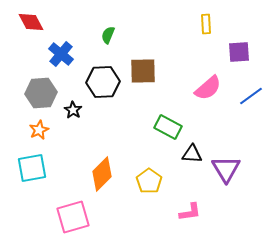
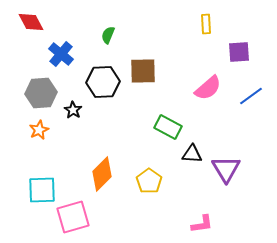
cyan square: moved 10 px right, 22 px down; rotated 8 degrees clockwise
pink L-shape: moved 12 px right, 12 px down
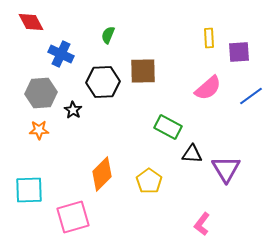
yellow rectangle: moved 3 px right, 14 px down
blue cross: rotated 15 degrees counterclockwise
orange star: rotated 24 degrees clockwise
cyan square: moved 13 px left
pink L-shape: rotated 135 degrees clockwise
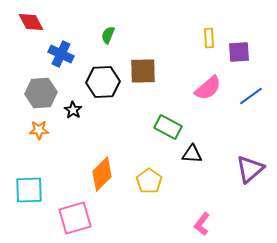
purple triangle: moved 24 px right; rotated 20 degrees clockwise
pink square: moved 2 px right, 1 px down
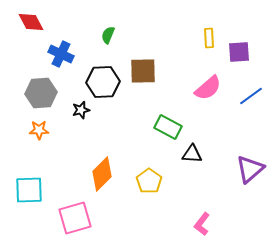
black star: moved 8 px right; rotated 24 degrees clockwise
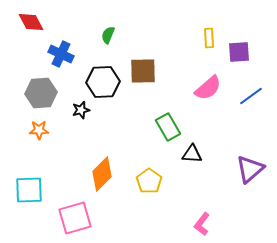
green rectangle: rotated 32 degrees clockwise
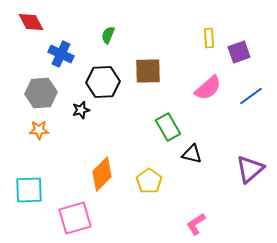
purple square: rotated 15 degrees counterclockwise
brown square: moved 5 px right
black triangle: rotated 10 degrees clockwise
pink L-shape: moved 6 px left; rotated 20 degrees clockwise
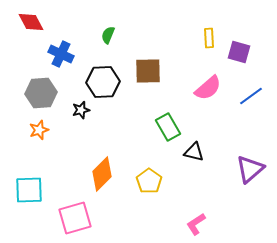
purple square: rotated 35 degrees clockwise
orange star: rotated 18 degrees counterclockwise
black triangle: moved 2 px right, 2 px up
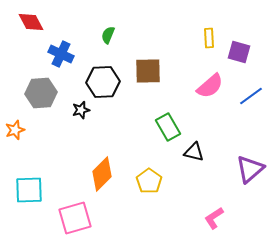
pink semicircle: moved 2 px right, 2 px up
orange star: moved 24 px left
pink L-shape: moved 18 px right, 6 px up
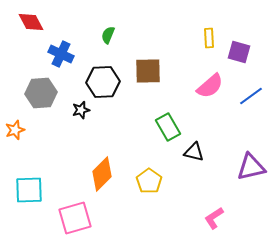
purple triangle: moved 1 px right, 2 px up; rotated 28 degrees clockwise
